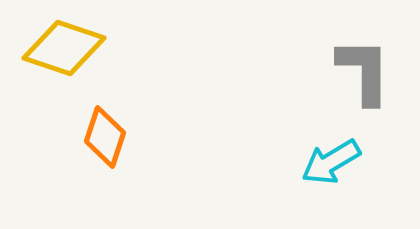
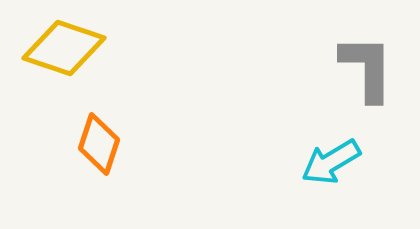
gray L-shape: moved 3 px right, 3 px up
orange diamond: moved 6 px left, 7 px down
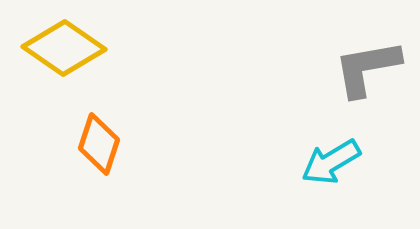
yellow diamond: rotated 16 degrees clockwise
gray L-shape: rotated 100 degrees counterclockwise
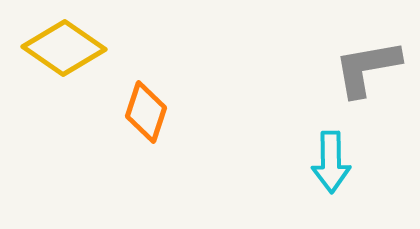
orange diamond: moved 47 px right, 32 px up
cyan arrow: rotated 60 degrees counterclockwise
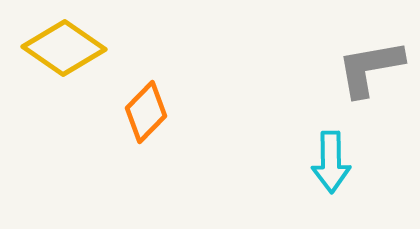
gray L-shape: moved 3 px right
orange diamond: rotated 26 degrees clockwise
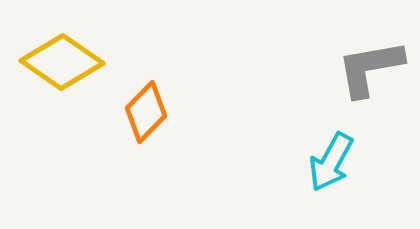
yellow diamond: moved 2 px left, 14 px down
cyan arrow: rotated 30 degrees clockwise
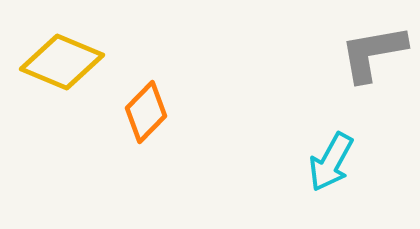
yellow diamond: rotated 12 degrees counterclockwise
gray L-shape: moved 3 px right, 15 px up
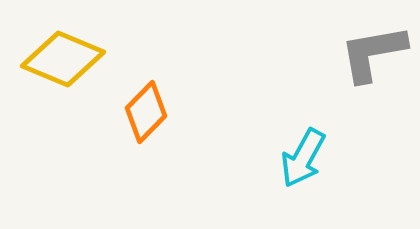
yellow diamond: moved 1 px right, 3 px up
cyan arrow: moved 28 px left, 4 px up
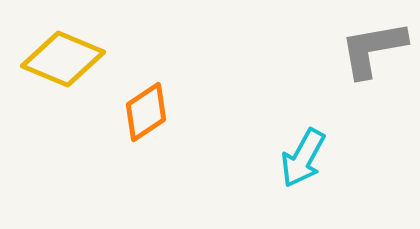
gray L-shape: moved 4 px up
orange diamond: rotated 12 degrees clockwise
